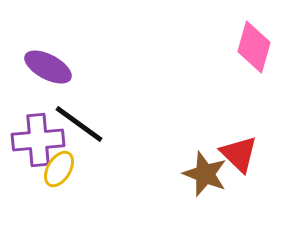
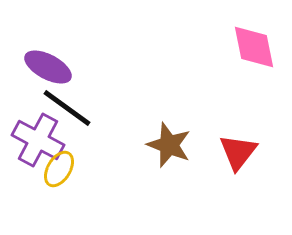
pink diamond: rotated 27 degrees counterclockwise
black line: moved 12 px left, 16 px up
purple cross: rotated 33 degrees clockwise
red triangle: moved 1 px left, 2 px up; rotated 24 degrees clockwise
brown star: moved 36 px left, 29 px up
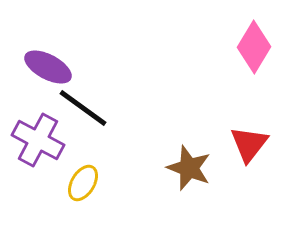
pink diamond: rotated 42 degrees clockwise
black line: moved 16 px right
brown star: moved 20 px right, 23 px down
red triangle: moved 11 px right, 8 px up
yellow ellipse: moved 24 px right, 14 px down
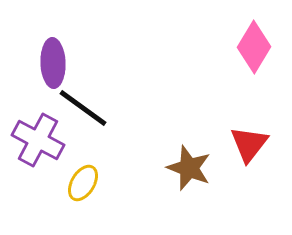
purple ellipse: moved 5 px right, 4 px up; rotated 60 degrees clockwise
